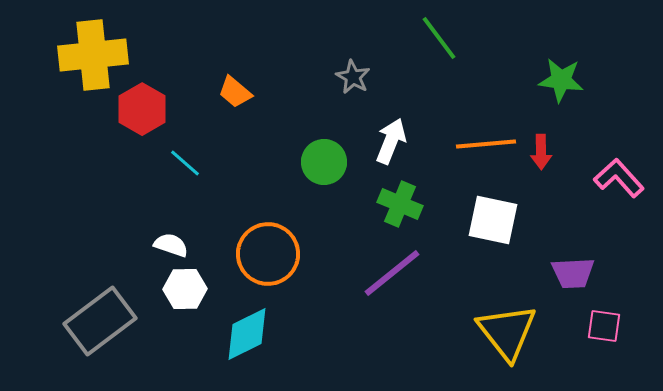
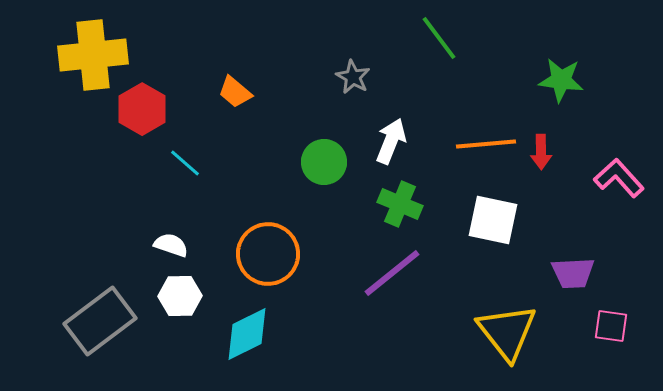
white hexagon: moved 5 px left, 7 px down
pink square: moved 7 px right
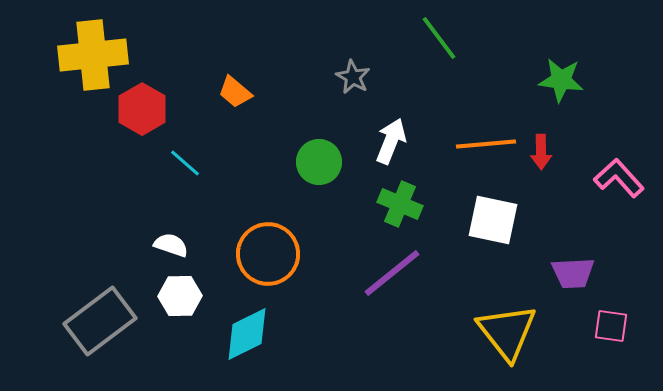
green circle: moved 5 px left
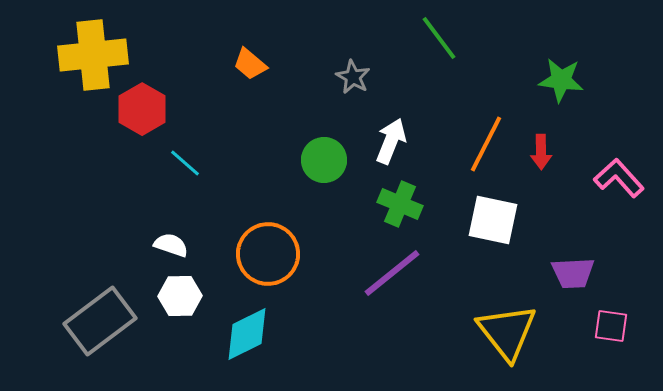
orange trapezoid: moved 15 px right, 28 px up
orange line: rotated 58 degrees counterclockwise
green circle: moved 5 px right, 2 px up
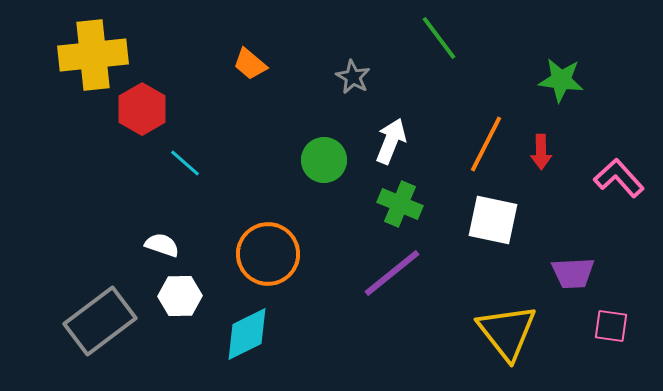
white semicircle: moved 9 px left
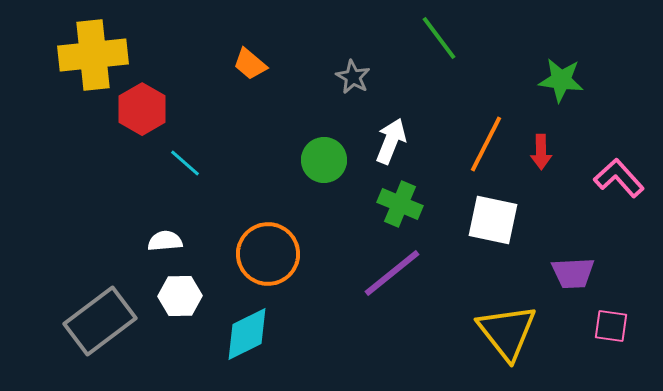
white semicircle: moved 3 px right, 4 px up; rotated 24 degrees counterclockwise
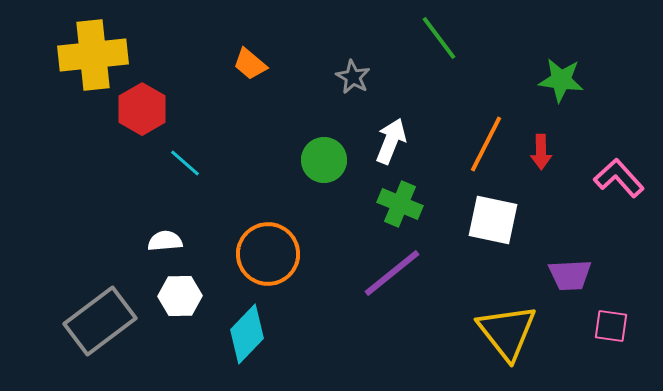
purple trapezoid: moved 3 px left, 2 px down
cyan diamond: rotated 20 degrees counterclockwise
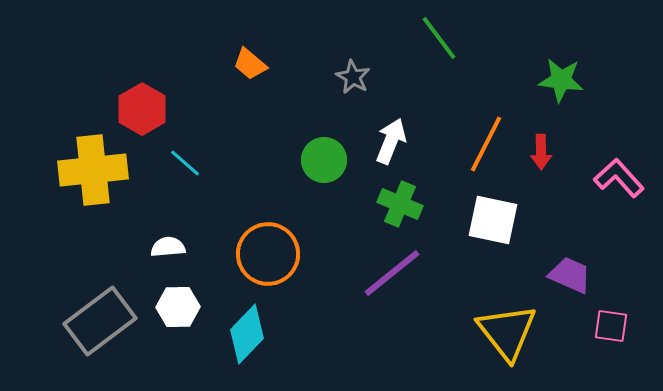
yellow cross: moved 115 px down
white semicircle: moved 3 px right, 6 px down
purple trapezoid: rotated 153 degrees counterclockwise
white hexagon: moved 2 px left, 11 px down
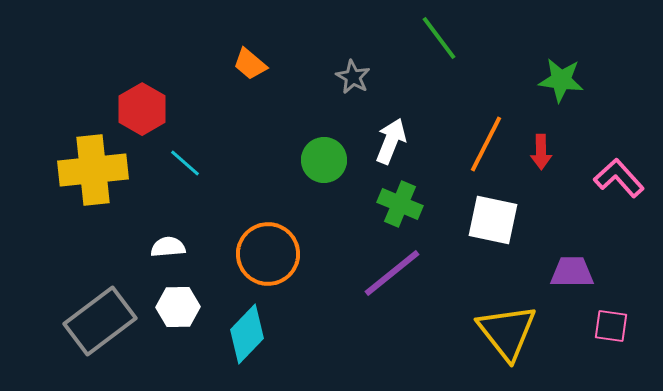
purple trapezoid: moved 2 px right, 3 px up; rotated 24 degrees counterclockwise
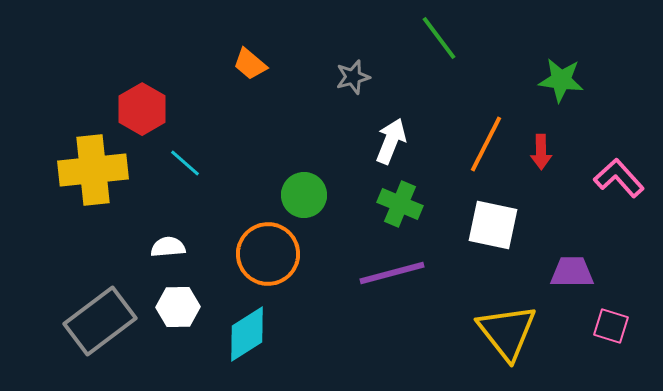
gray star: rotated 28 degrees clockwise
green circle: moved 20 px left, 35 px down
white square: moved 5 px down
purple line: rotated 24 degrees clockwise
pink square: rotated 9 degrees clockwise
cyan diamond: rotated 14 degrees clockwise
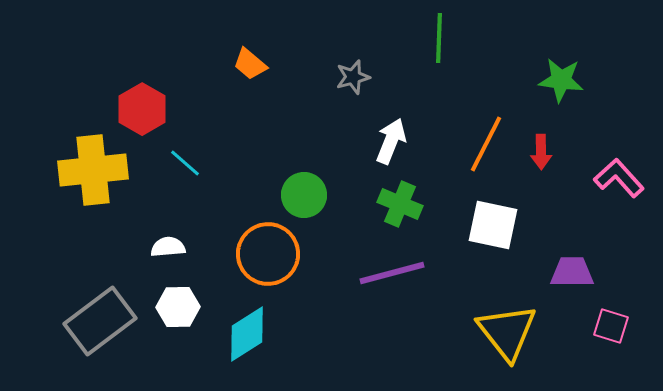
green line: rotated 39 degrees clockwise
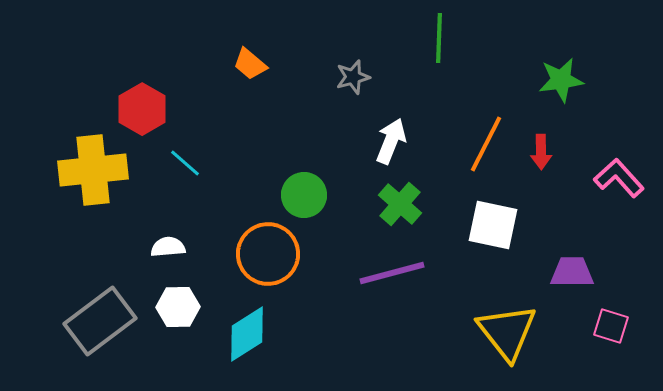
green star: rotated 15 degrees counterclockwise
green cross: rotated 18 degrees clockwise
